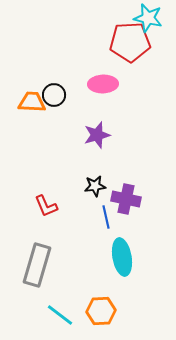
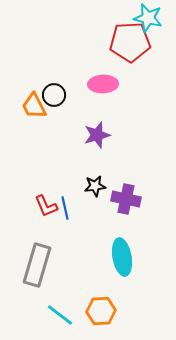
orange trapezoid: moved 2 px right, 4 px down; rotated 120 degrees counterclockwise
blue line: moved 41 px left, 9 px up
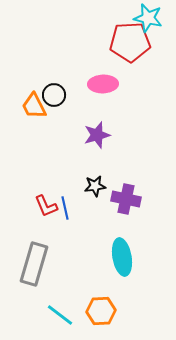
gray rectangle: moved 3 px left, 1 px up
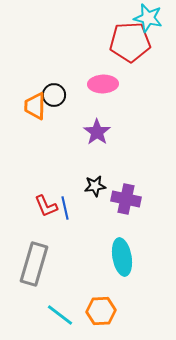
orange trapezoid: moved 1 px right; rotated 28 degrees clockwise
purple star: moved 3 px up; rotated 20 degrees counterclockwise
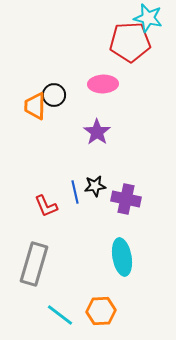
blue line: moved 10 px right, 16 px up
